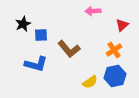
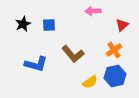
blue square: moved 8 px right, 10 px up
brown L-shape: moved 4 px right, 5 px down
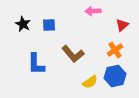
black star: rotated 21 degrees counterclockwise
orange cross: moved 1 px right
blue L-shape: rotated 75 degrees clockwise
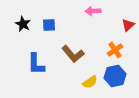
red triangle: moved 6 px right
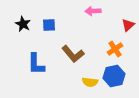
orange cross: moved 1 px up
blue hexagon: moved 1 px left
yellow semicircle: rotated 42 degrees clockwise
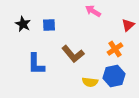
pink arrow: rotated 35 degrees clockwise
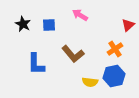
pink arrow: moved 13 px left, 4 px down
